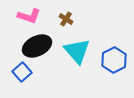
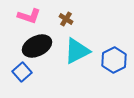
cyan triangle: rotated 44 degrees clockwise
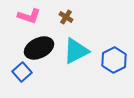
brown cross: moved 2 px up
black ellipse: moved 2 px right, 2 px down
cyan triangle: moved 1 px left
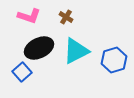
blue hexagon: rotated 10 degrees clockwise
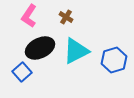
pink L-shape: rotated 105 degrees clockwise
black ellipse: moved 1 px right
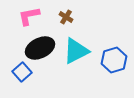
pink L-shape: rotated 45 degrees clockwise
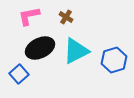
blue square: moved 3 px left, 2 px down
